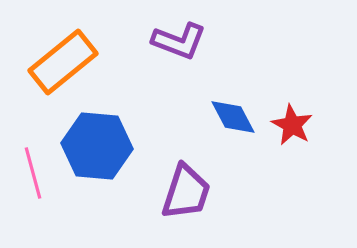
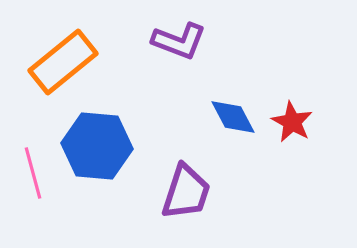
red star: moved 3 px up
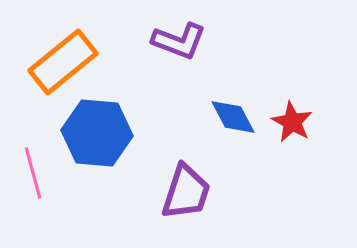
blue hexagon: moved 13 px up
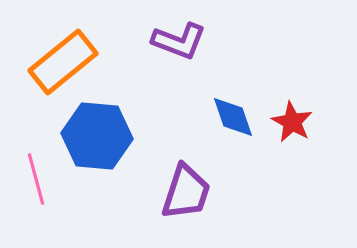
blue diamond: rotated 9 degrees clockwise
blue hexagon: moved 3 px down
pink line: moved 3 px right, 6 px down
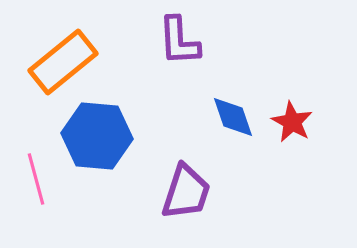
purple L-shape: rotated 66 degrees clockwise
